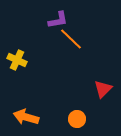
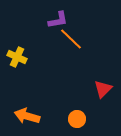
yellow cross: moved 3 px up
orange arrow: moved 1 px right, 1 px up
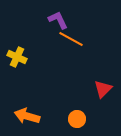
purple L-shape: rotated 105 degrees counterclockwise
orange line: rotated 15 degrees counterclockwise
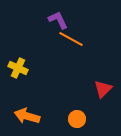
yellow cross: moved 1 px right, 11 px down
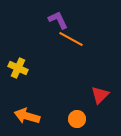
red triangle: moved 3 px left, 6 px down
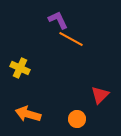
yellow cross: moved 2 px right
orange arrow: moved 1 px right, 2 px up
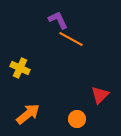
orange arrow: rotated 125 degrees clockwise
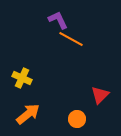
yellow cross: moved 2 px right, 10 px down
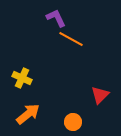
purple L-shape: moved 2 px left, 2 px up
orange circle: moved 4 px left, 3 px down
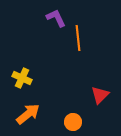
orange line: moved 7 px right, 1 px up; rotated 55 degrees clockwise
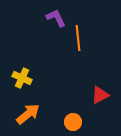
red triangle: rotated 18 degrees clockwise
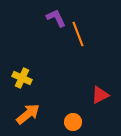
orange line: moved 4 px up; rotated 15 degrees counterclockwise
